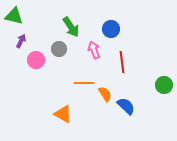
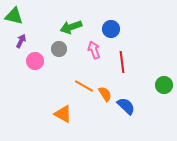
green arrow: rotated 105 degrees clockwise
pink circle: moved 1 px left, 1 px down
orange line: moved 3 px down; rotated 30 degrees clockwise
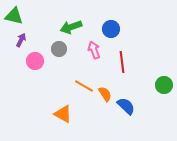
purple arrow: moved 1 px up
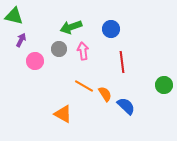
pink arrow: moved 11 px left, 1 px down; rotated 12 degrees clockwise
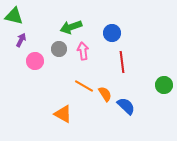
blue circle: moved 1 px right, 4 px down
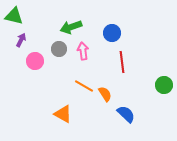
blue semicircle: moved 8 px down
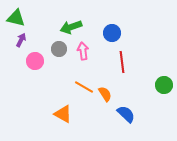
green triangle: moved 2 px right, 2 px down
orange line: moved 1 px down
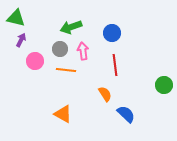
gray circle: moved 1 px right
red line: moved 7 px left, 3 px down
orange line: moved 18 px left, 17 px up; rotated 24 degrees counterclockwise
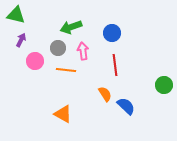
green triangle: moved 3 px up
gray circle: moved 2 px left, 1 px up
blue semicircle: moved 8 px up
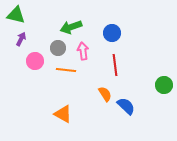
purple arrow: moved 1 px up
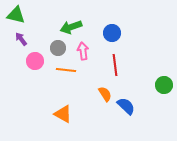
purple arrow: rotated 64 degrees counterclockwise
